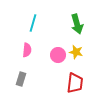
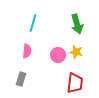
pink semicircle: moved 1 px down
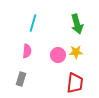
yellow star: rotated 16 degrees counterclockwise
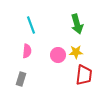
cyan line: moved 2 px left, 2 px down; rotated 36 degrees counterclockwise
red trapezoid: moved 9 px right, 8 px up
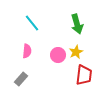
cyan line: moved 1 px right, 2 px up; rotated 18 degrees counterclockwise
yellow star: rotated 24 degrees counterclockwise
gray rectangle: rotated 24 degrees clockwise
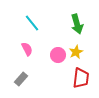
pink semicircle: moved 2 px up; rotated 32 degrees counterclockwise
red trapezoid: moved 3 px left, 3 px down
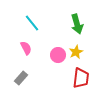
pink semicircle: moved 1 px left, 1 px up
gray rectangle: moved 1 px up
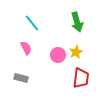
green arrow: moved 2 px up
gray rectangle: rotated 64 degrees clockwise
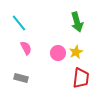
cyan line: moved 13 px left
pink circle: moved 2 px up
